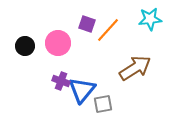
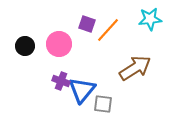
pink circle: moved 1 px right, 1 px down
gray square: rotated 18 degrees clockwise
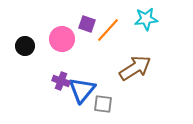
cyan star: moved 4 px left
pink circle: moved 3 px right, 5 px up
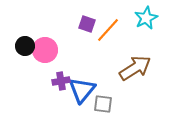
cyan star: moved 1 px up; rotated 20 degrees counterclockwise
pink circle: moved 17 px left, 11 px down
purple cross: rotated 30 degrees counterclockwise
